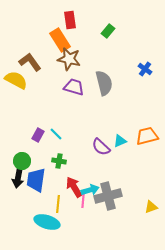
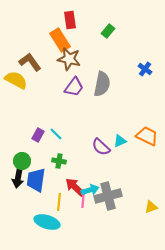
gray semicircle: moved 2 px left, 1 px down; rotated 25 degrees clockwise
purple trapezoid: rotated 110 degrees clockwise
orange trapezoid: rotated 40 degrees clockwise
red arrow: moved 1 px right; rotated 15 degrees counterclockwise
yellow line: moved 1 px right, 2 px up
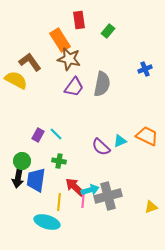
red rectangle: moved 9 px right
blue cross: rotated 32 degrees clockwise
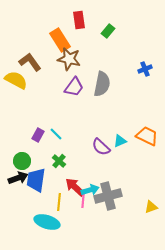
green cross: rotated 32 degrees clockwise
black arrow: rotated 120 degrees counterclockwise
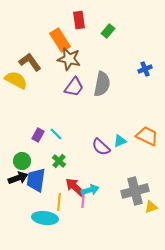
gray cross: moved 27 px right, 5 px up
cyan ellipse: moved 2 px left, 4 px up; rotated 10 degrees counterclockwise
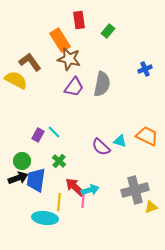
cyan line: moved 2 px left, 2 px up
cyan triangle: rotated 40 degrees clockwise
gray cross: moved 1 px up
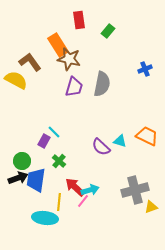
orange rectangle: moved 2 px left, 5 px down
purple trapezoid: rotated 20 degrees counterclockwise
purple rectangle: moved 6 px right, 6 px down
pink line: rotated 32 degrees clockwise
